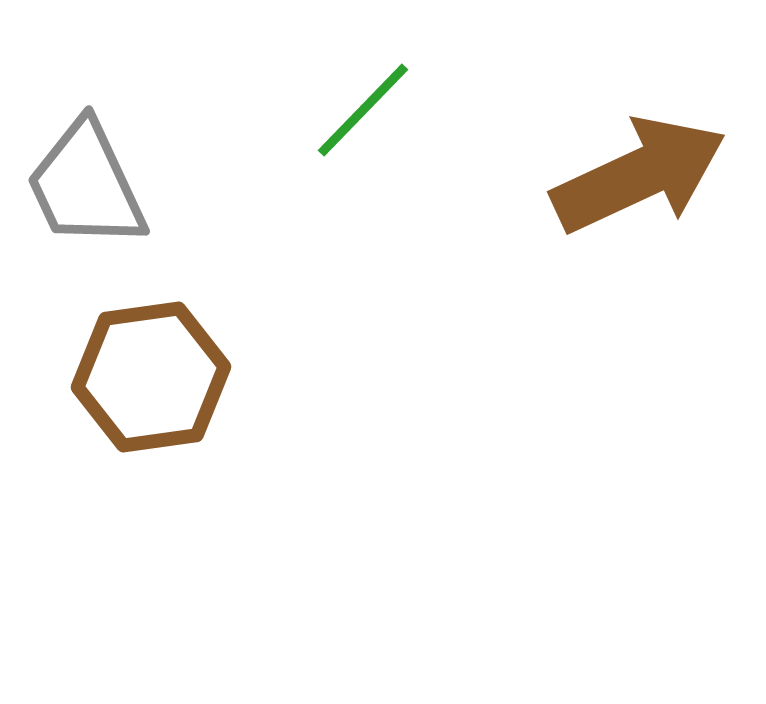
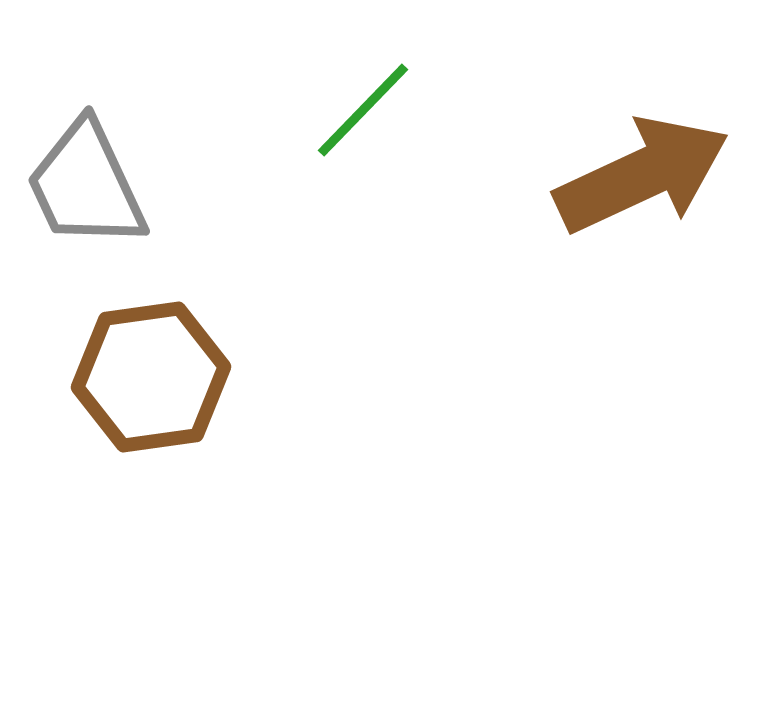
brown arrow: moved 3 px right
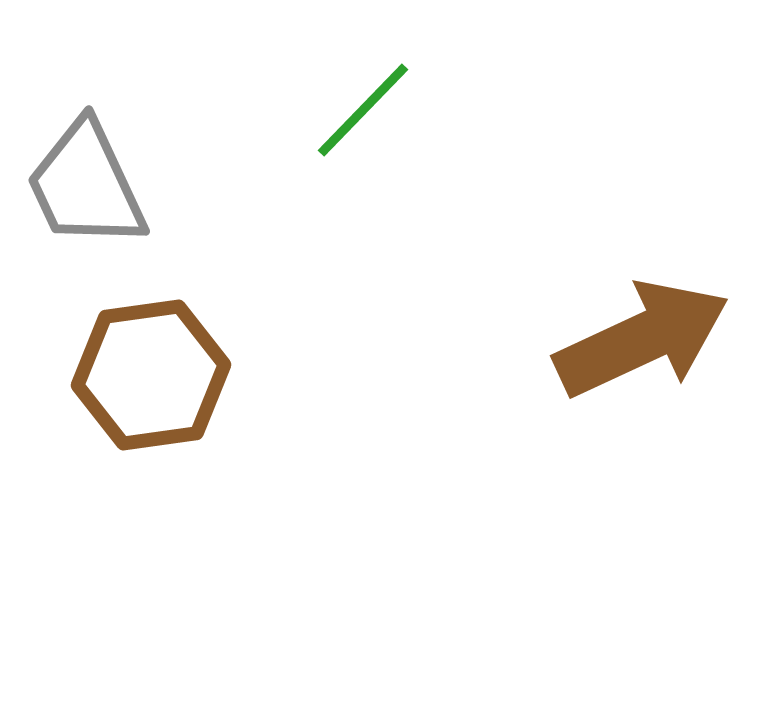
brown arrow: moved 164 px down
brown hexagon: moved 2 px up
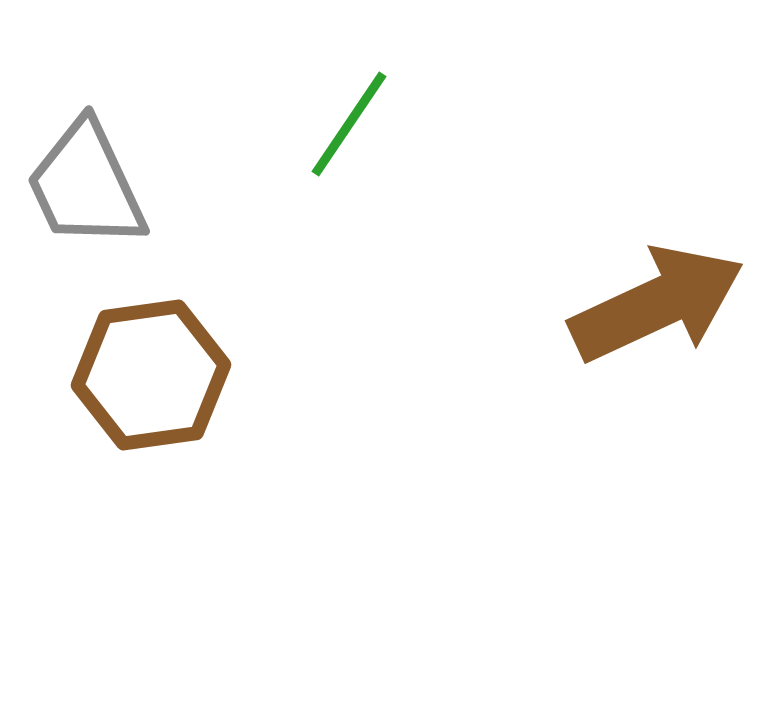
green line: moved 14 px left, 14 px down; rotated 10 degrees counterclockwise
brown arrow: moved 15 px right, 35 px up
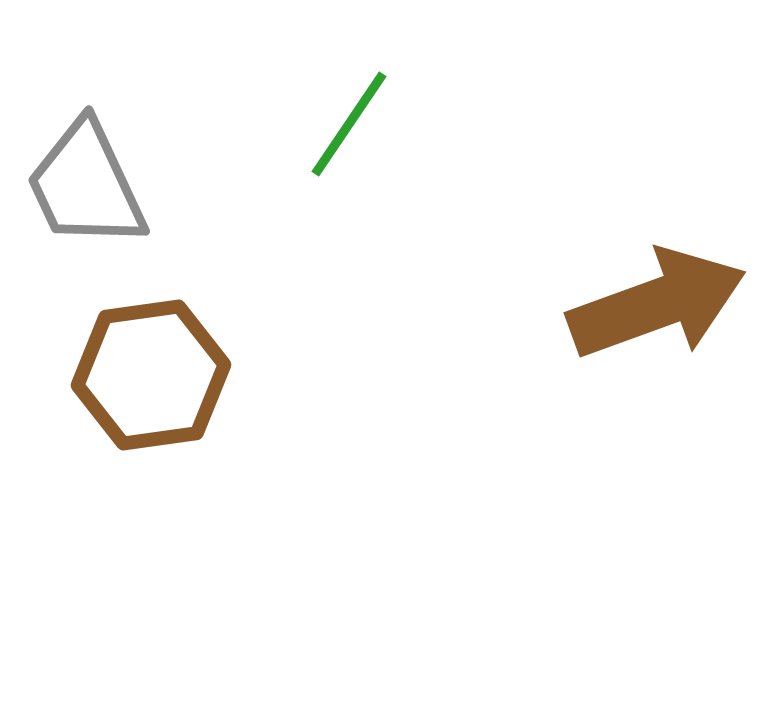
brown arrow: rotated 5 degrees clockwise
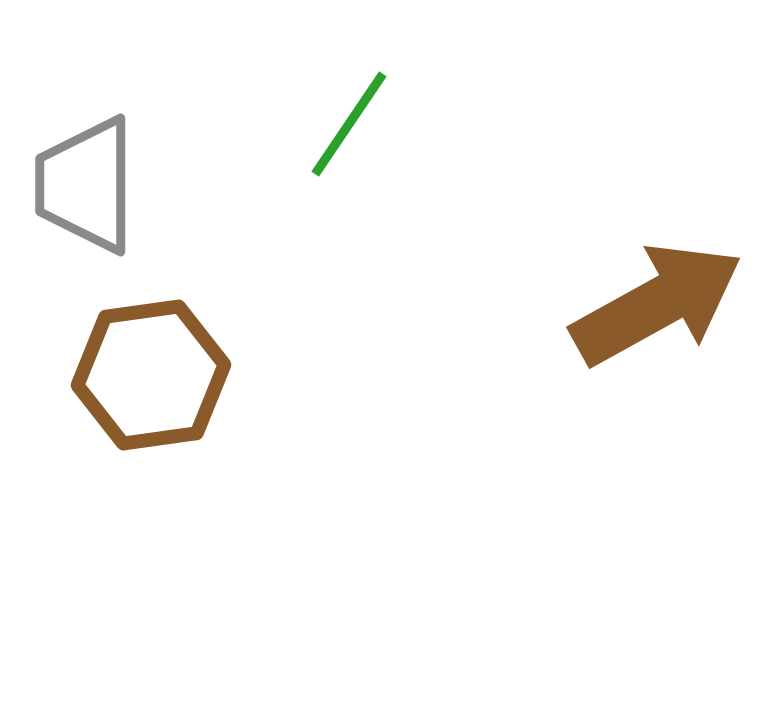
gray trapezoid: rotated 25 degrees clockwise
brown arrow: rotated 9 degrees counterclockwise
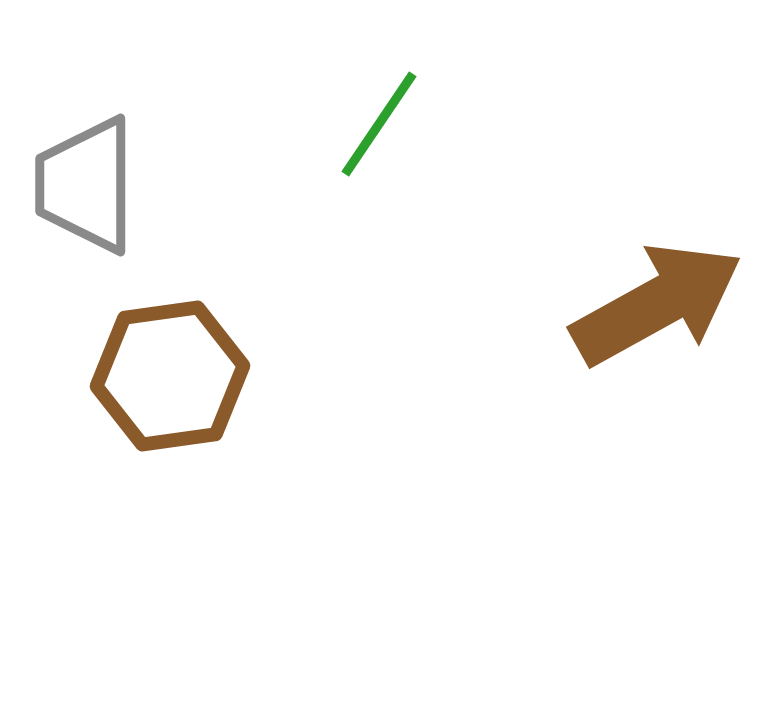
green line: moved 30 px right
brown hexagon: moved 19 px right, 1 px down
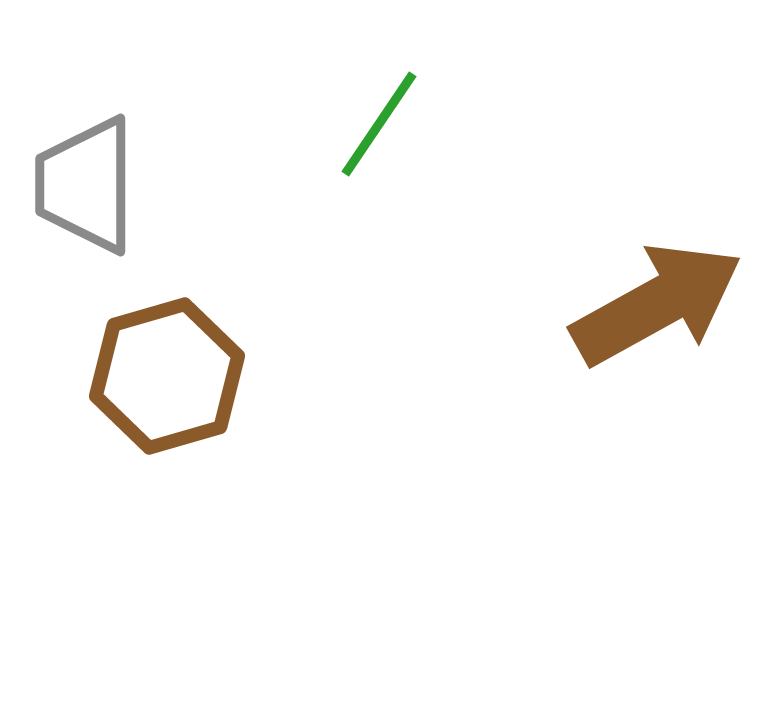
brown hexagon: moved 3 px left; rotated 8 degrees counterclockwise
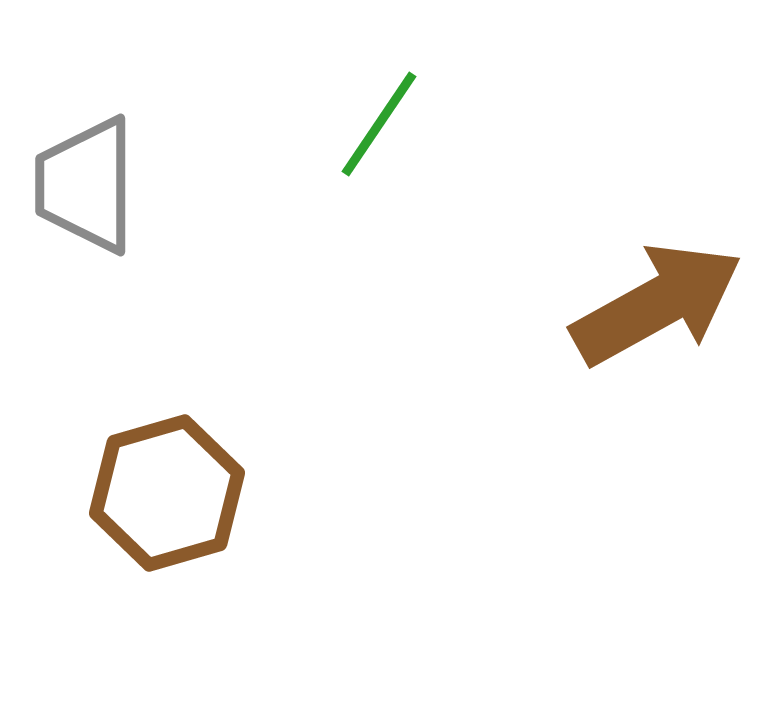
brown hexagon: moved 117 px down
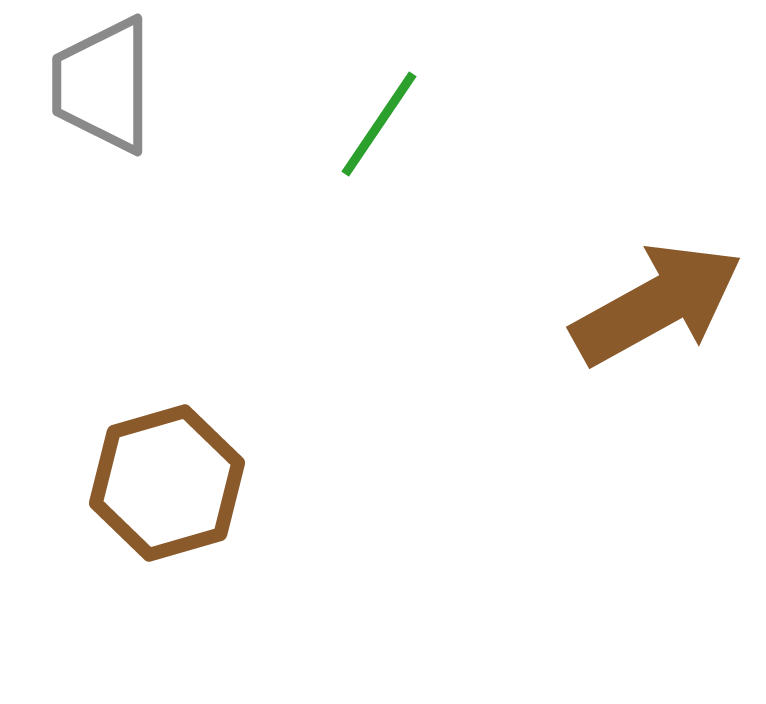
gray trapezoid: moved 17 px right, 100 px up
brown hexagon: moved 10 px up
